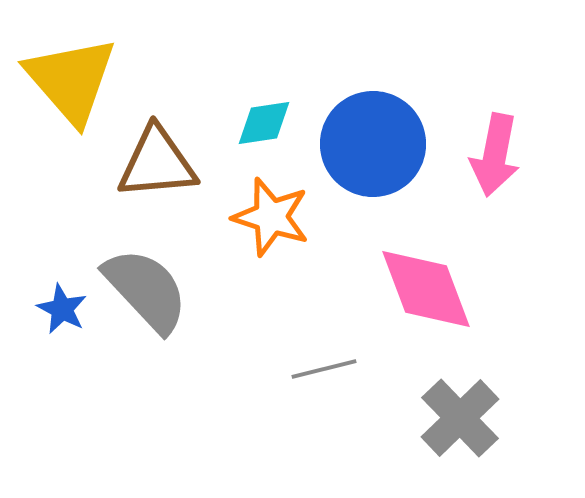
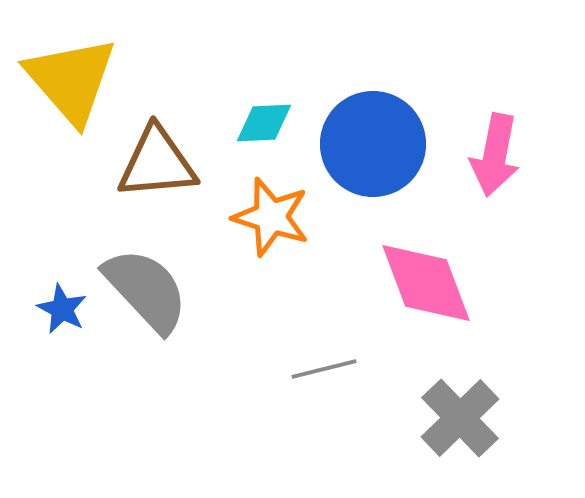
cyan diamond: rotated 6 degrees clockwise
pink diamond: moved 6 px up
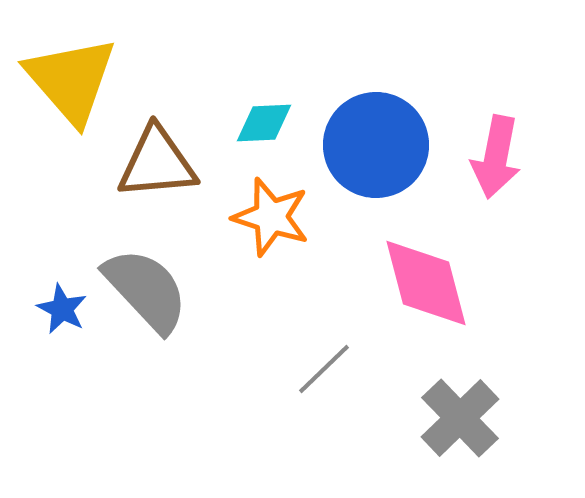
blue circle: moved 3 px right, 1 px down
pink arrow: moved 1 px right, 2 px down
pink diamond: rotated 6 degrees clockwise
gray line: rotated 30 degrees counterclockwise
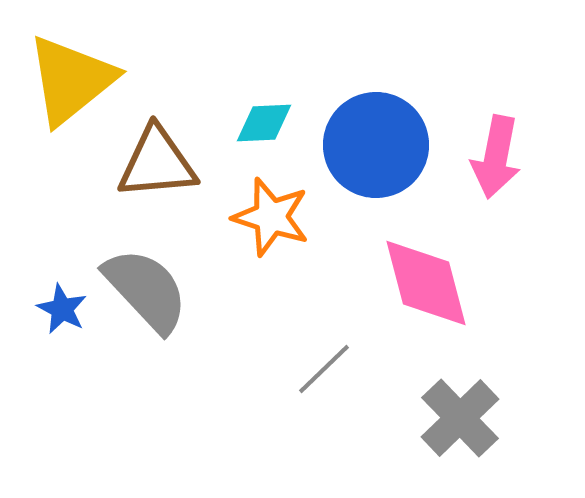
yellow triangle: rotated 32 degrees clockwise
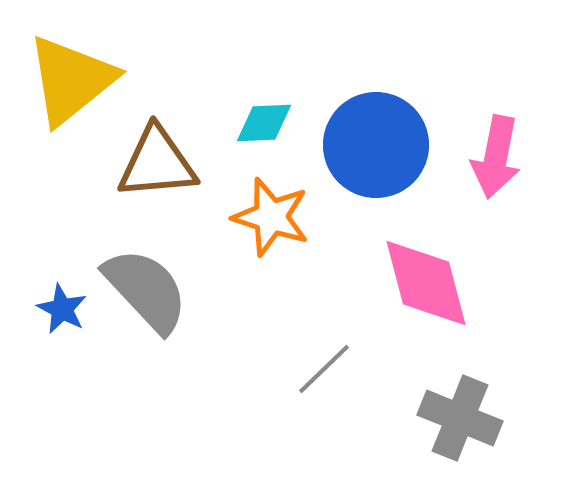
gray cross: rotated 24 degrees counterclockwise
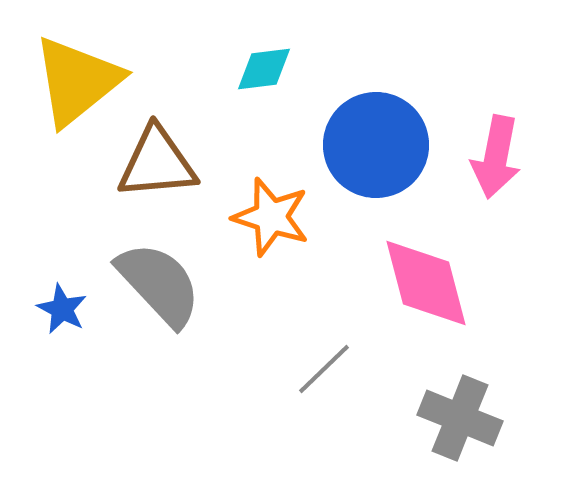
yellow triangle: moved 6 px right, 1 px down
cyan diamond: moved 54 px up; rotated 4 degrees counterclockwise
gray semicircle: moved 13 px right, 6 px up
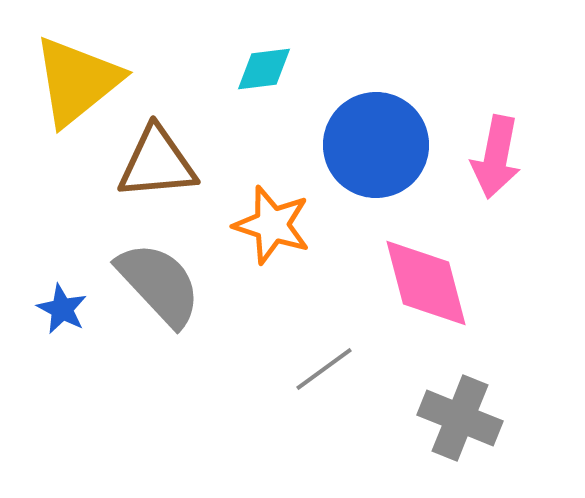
orange star: moved 1 px right, 8 px down
gray line: rotated 8 degrees clockwise
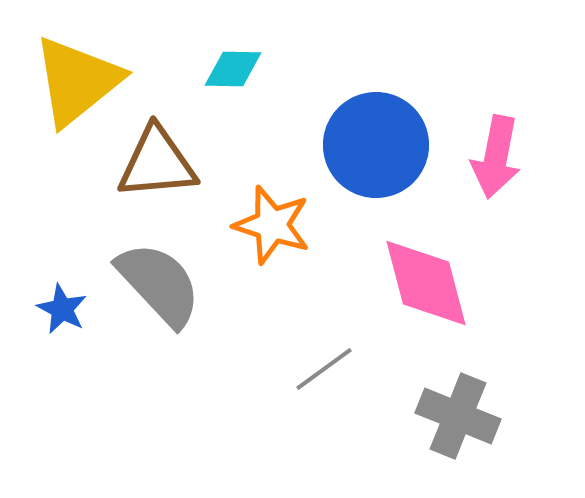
cyan diamond: moved 31 px left; rotated 8 degrees clockwise
gray cross: moved 2 px left, 2 px up
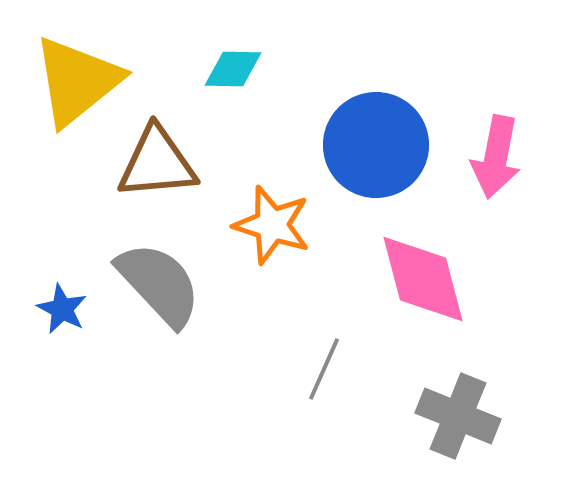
pink diamond: moved 3 px left, 4 px up
gray line: rotated 30 degrees counterclockwise
